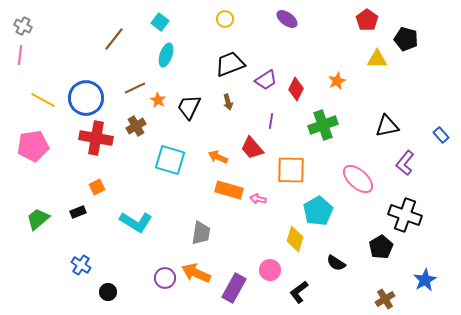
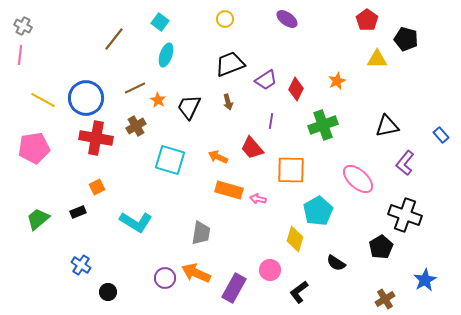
pink pentagon at (33, 146): moved 1 px right, 2 px down
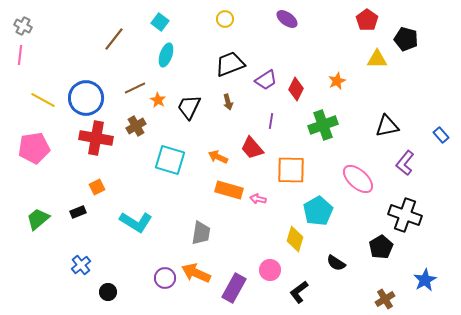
blue cross at (81, 265): rotated 18 degrees clockwise
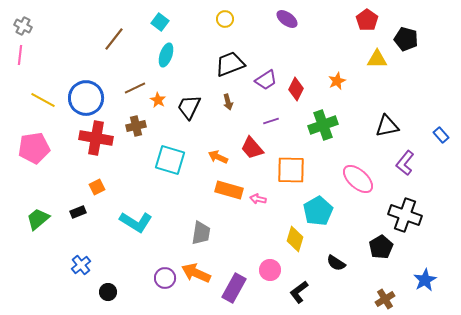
purple line at (271, 121): rotated 63 degrees clockwise
brown cross at (136, 126): rotated 18 degrees clockwise
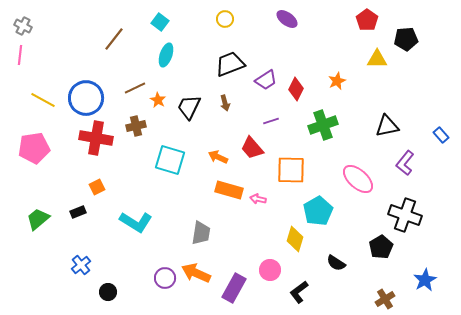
black pentagon at (406, 39): rotated 20 degrees counterclockwise
brown arrow at (228, 102): moved 3 px left, 1 px down
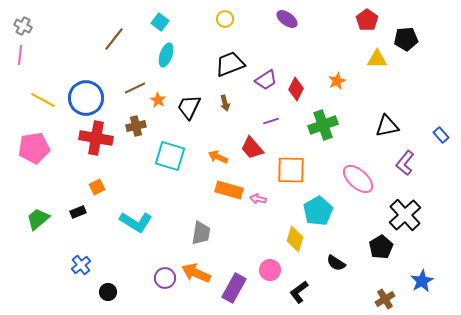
cyan square at (170, 160): moved 4 px up
black cross at (405, 215): rotated 28 degrees clockwise
blue star at (425, 280): moved 3 px left, 1 px down
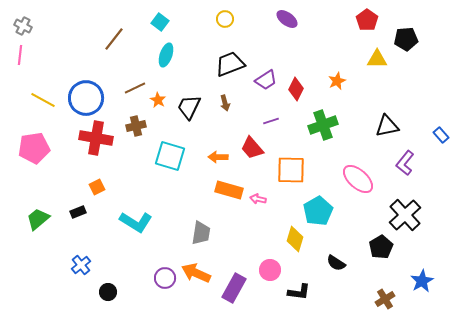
orange arrow at (218, 157): rotated 24 degrees counterclockwise
black L-shape at (299, 292): rotated 135 degrees counterclockwise
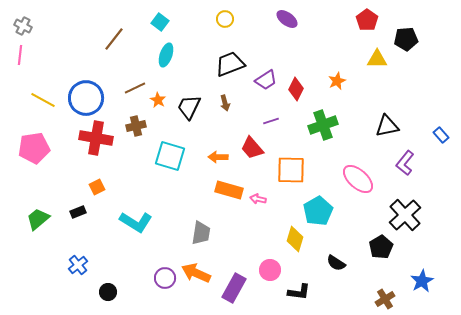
blue cross at (81, 265): moved 3 px left
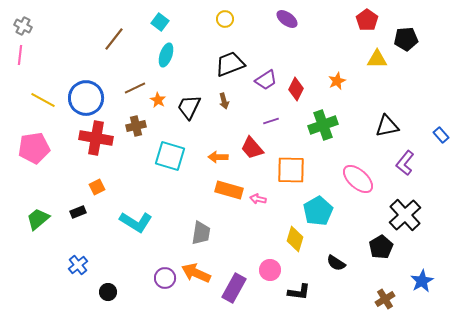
brown arrow at (225, 103): moved 1 px left, 2 px up
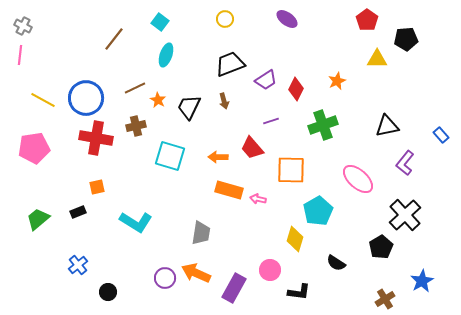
orange square at (97, 187): rotated 14 degrees clockwise
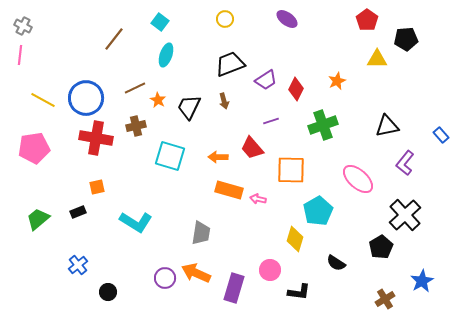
purple rectangle at (234, 288): rotated 12 degrees counterclockwise
